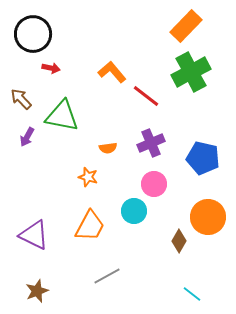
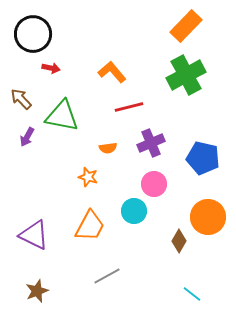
green cross: moved 5 px left, 3 px down
red line: moved 17 px left, 11 px down; rotated 52 degrees counterclockwise
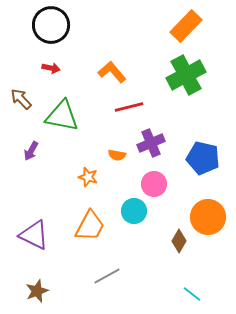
black circle: moved 18 px right, 9 px up
purple arrow: moved 4 px right, 14 px down
orange semicircle: moved 9 px right, 7 px down; rotated 18 degrees clockwise
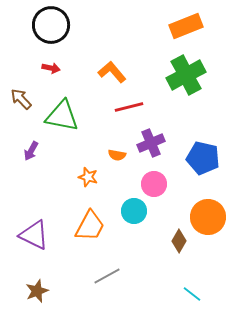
orange rectangle: rotated 24 degrees clockwise
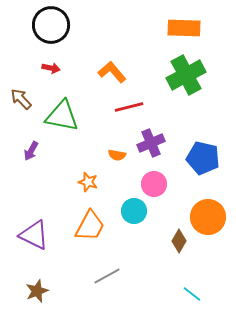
orange rectangle: moved 2 px left, 2 px down; rotated 24 degrees clockwise
orange star: moved 5 px down
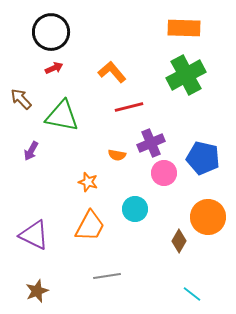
black circle: moved 7 px down
red arrow: moved 3 px right; rotated 36 degrees counterclockwise
pink circle: moved 10 px right, 11 px up
cyan circle: moved 1 px right, 2 px up
gray line: rotated 20 degrees clockwise
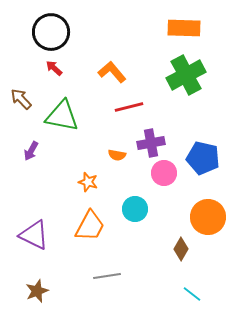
red arrow: rotated 114 degrees counterclockwise
purple cross: rotated 12 degrees clockwise
brown diamond: moved 2 px right, 8 px down
